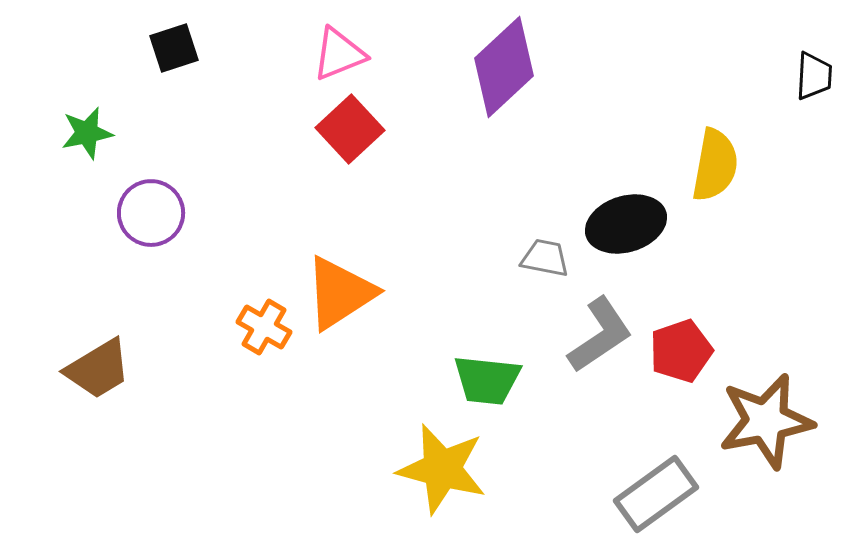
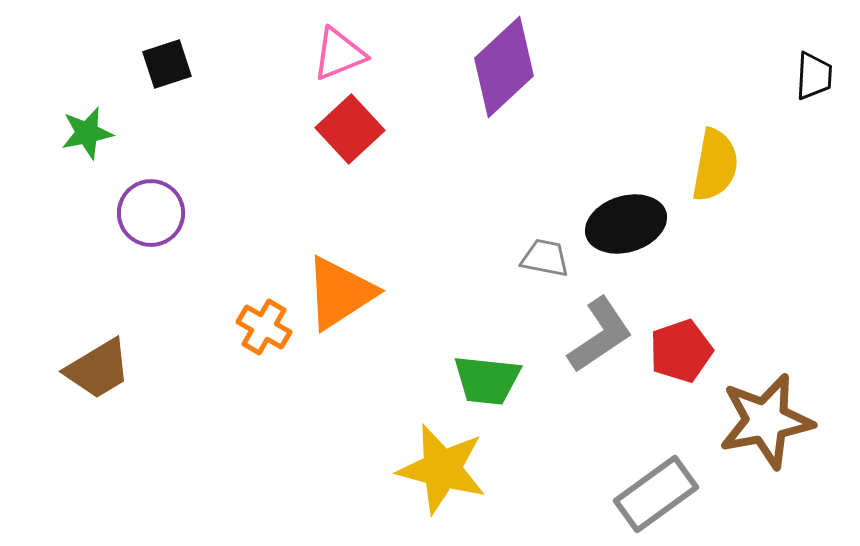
black square: moved 7 px left, 16 px down
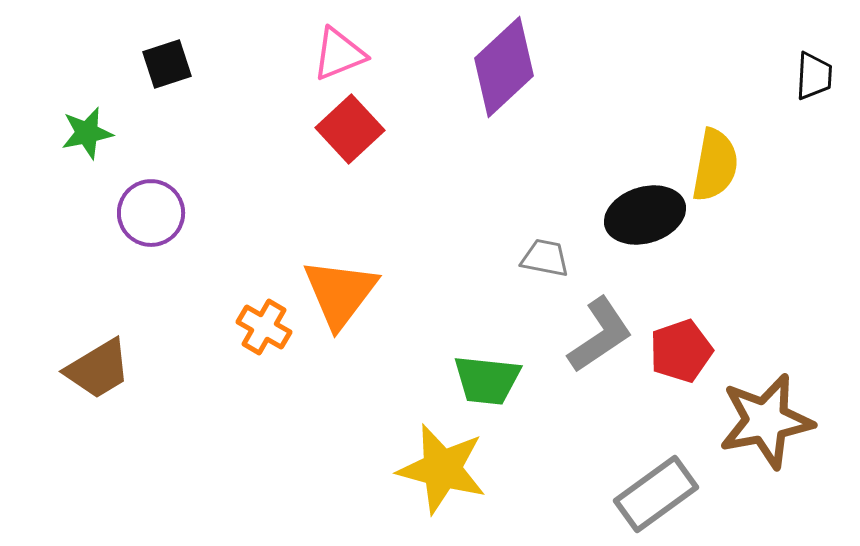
black ellipse: moved 19 px right, 9 px up
orange triangle: rotated 20 degrees counterclockwise
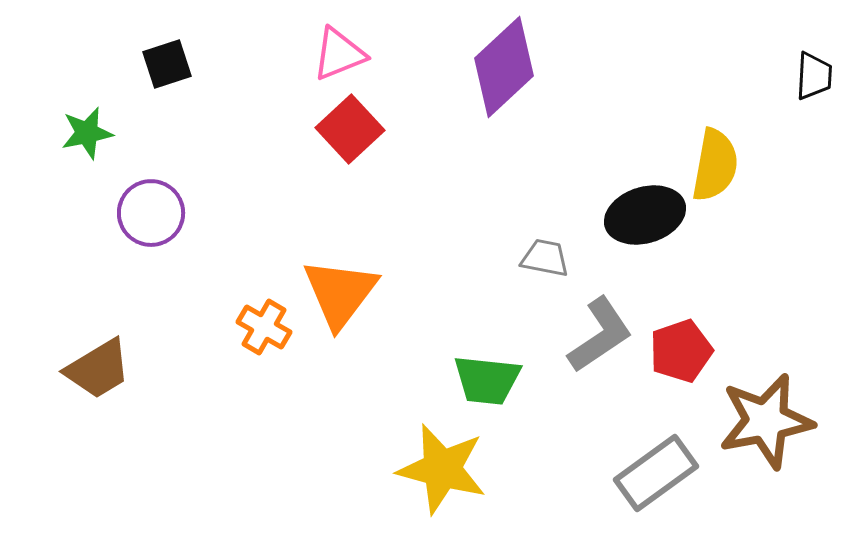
gray rectangle: moved 21 px up
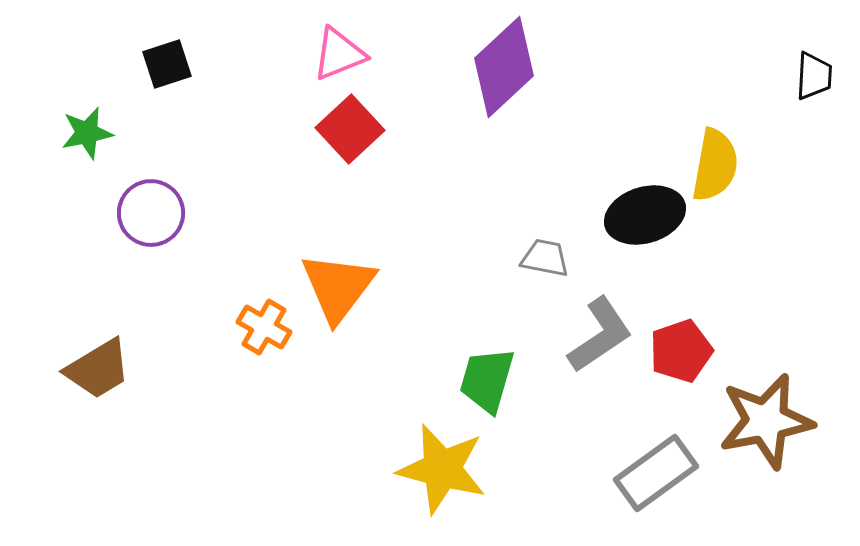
orange triangle: moved 2 px left, 6 px up
green trapezoid: rotated 100 degrees clockwise
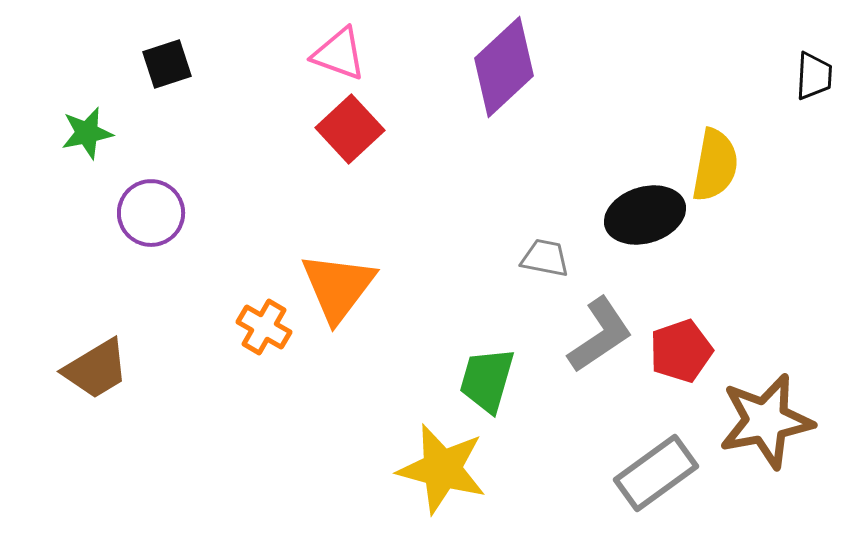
pink triangle: rotated 42 degrees clockwise
brown trapezoid: moved 2 px left
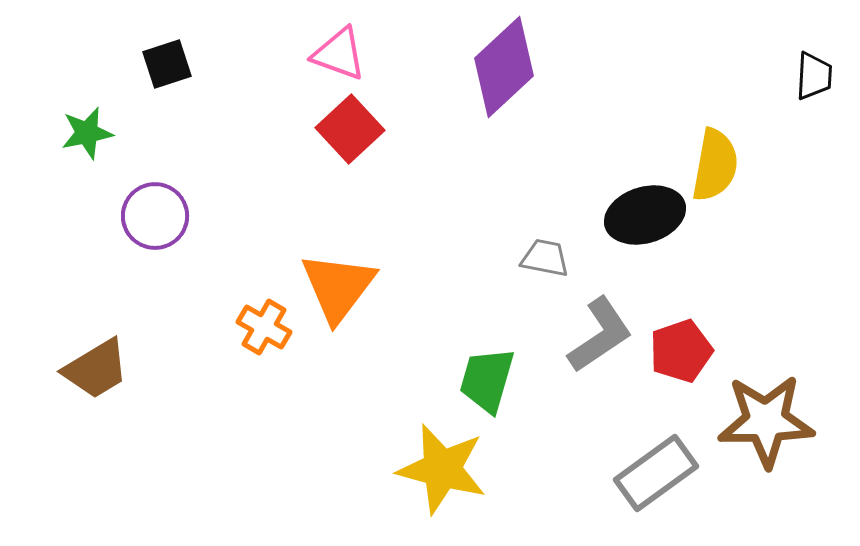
purple circle: moved 4 px right, 3 px down
brown star: rotated 10 degrees clockwise
